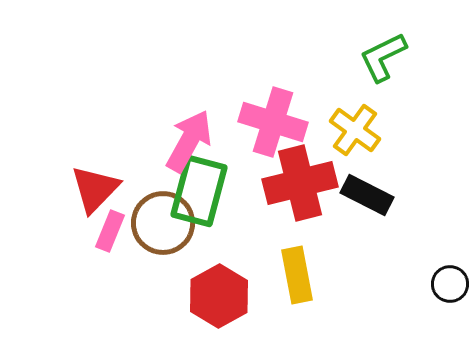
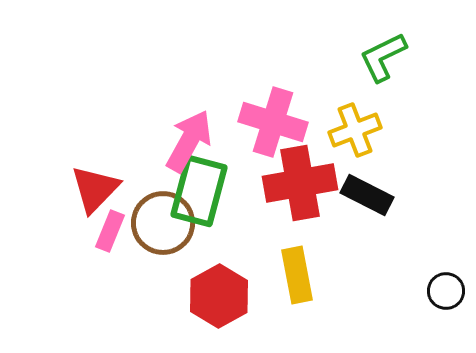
yellow cross: rotated 33 degrees clockwise
red cross: rotated 4 degrees clockwise
black circle: moved 4 px left, 7 px down
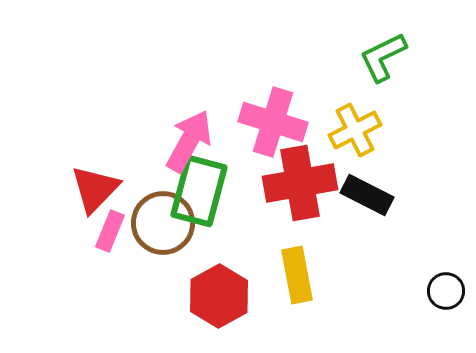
yellow cross: rotated 6 degrees counterclockwise
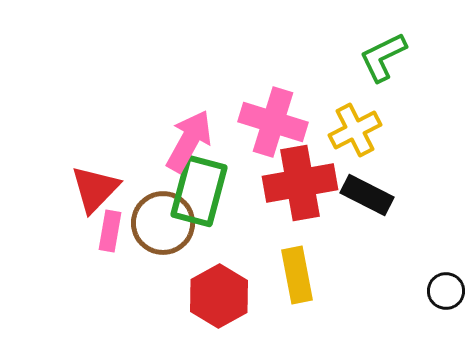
pink rectangle: rotated 12 degrees counterclockwise
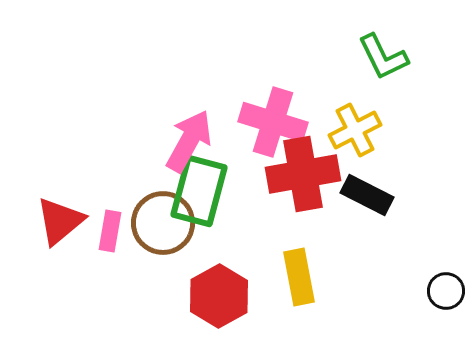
green L-shape: rotated 90 degrees counterclockwise
red cross: moved 3 px right, 9 px up
red triangle: moved 35 px left, 32 px down; rotated 6 degrees clockwise
yellow rectangle: moved 2 px right, 2 px down
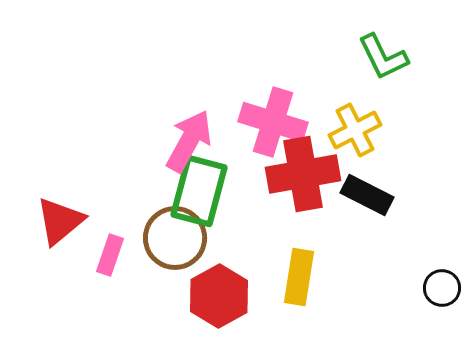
brown circle: moved 12 px right, 15 px down
pink rectangle: moved 24 px down; rotated 9 degrees clockwise
yellow rectangle: rotated 20 degrees clockwise
black circle: moved 4 px left, 3 px up
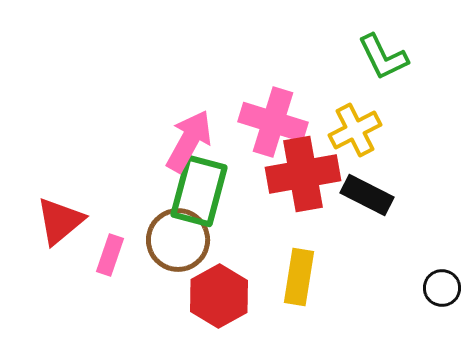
brown circle: moved 3 px right, 2 px down
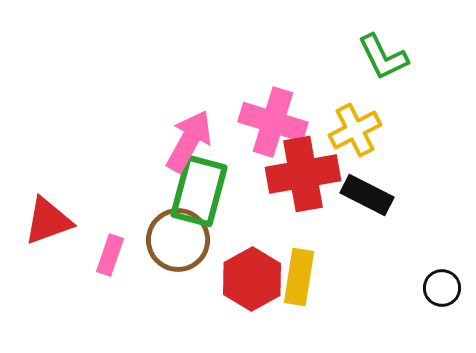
red triangle: moved 12 px left; rotated 20 degrees clockwise
red hexagon: moved 33 px right, 17 px up
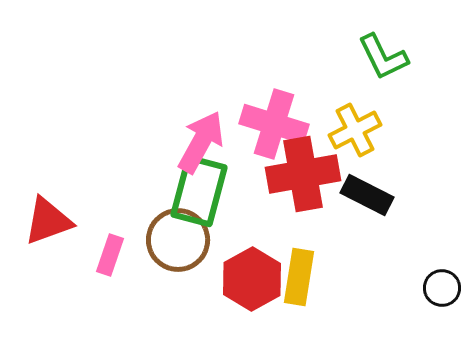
pink cross: moved 1 px right, 2 px down
pink arrow: moved 12 px right, 1 px down
